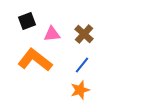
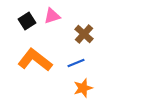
black square: rotated 12 degrees counterclockwise
pink triangle: moved 18 px up; rotated 12 degrees counterclockwise
blue line: moved 6 px left, 2 px up; rotated 30 degrees clockwise
orange star: moved 3 px right, 2 px up
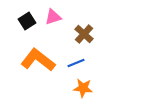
pink triangle: moved 1 px right, 1 px down
orange L-shape: moved 3 px right
orange star: rotated 24 degrees clockwise
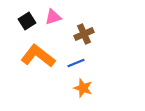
brown cross: rotated 24 degrees clockwise
orange L-shape: moved 4 px up
orange star: rotated 12 degrees clockwise
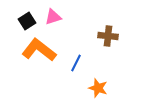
brown cross: moved 24 px right, 2 px down; rotated 30 degrees clockwise
orange L-shape: moved 1 px right, 6 px up
blue line: rotated 42 degrees counterclockwise
orange star: moved 15 px right
